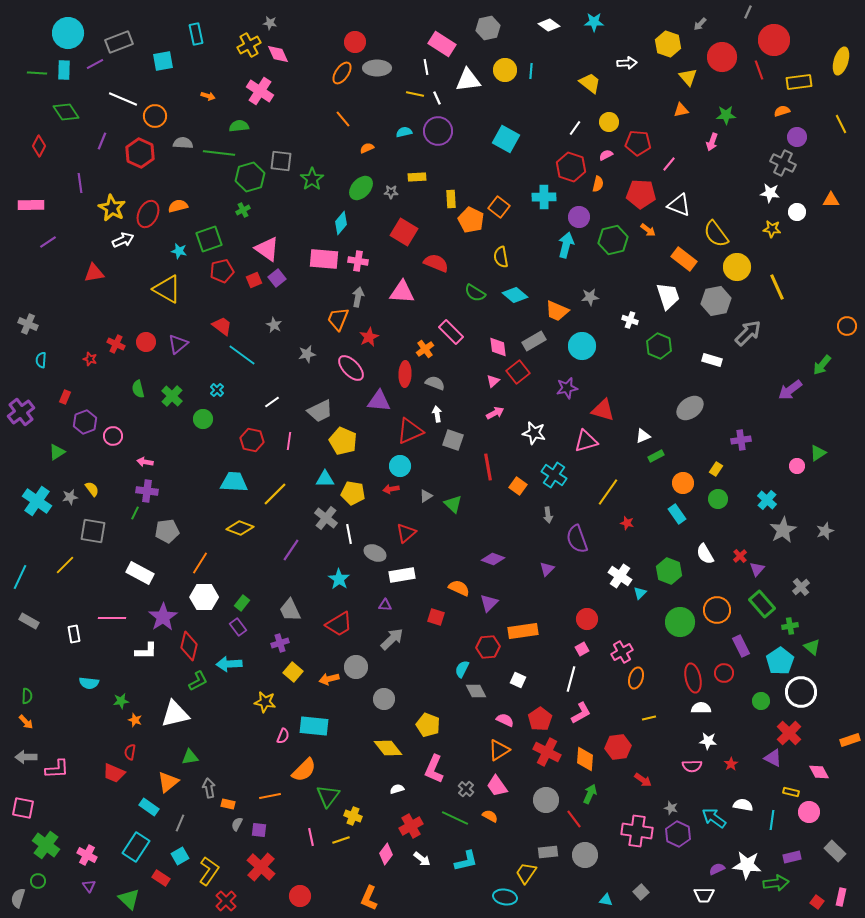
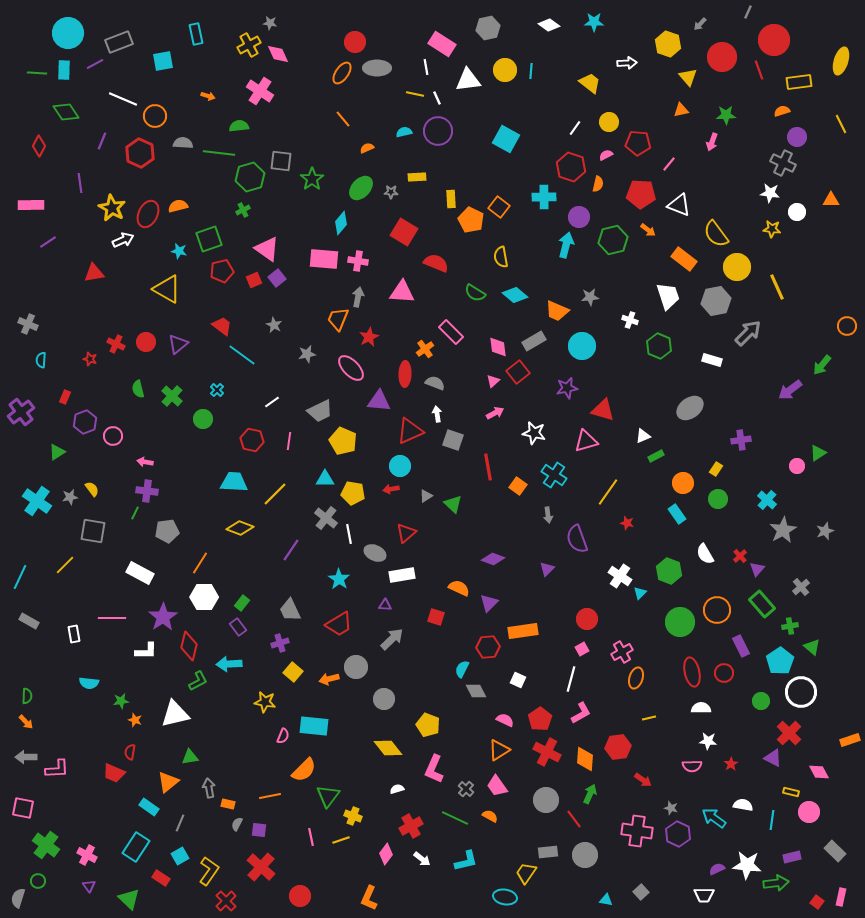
red ellipse at (693, 678): moved 1 px left, 6 px up
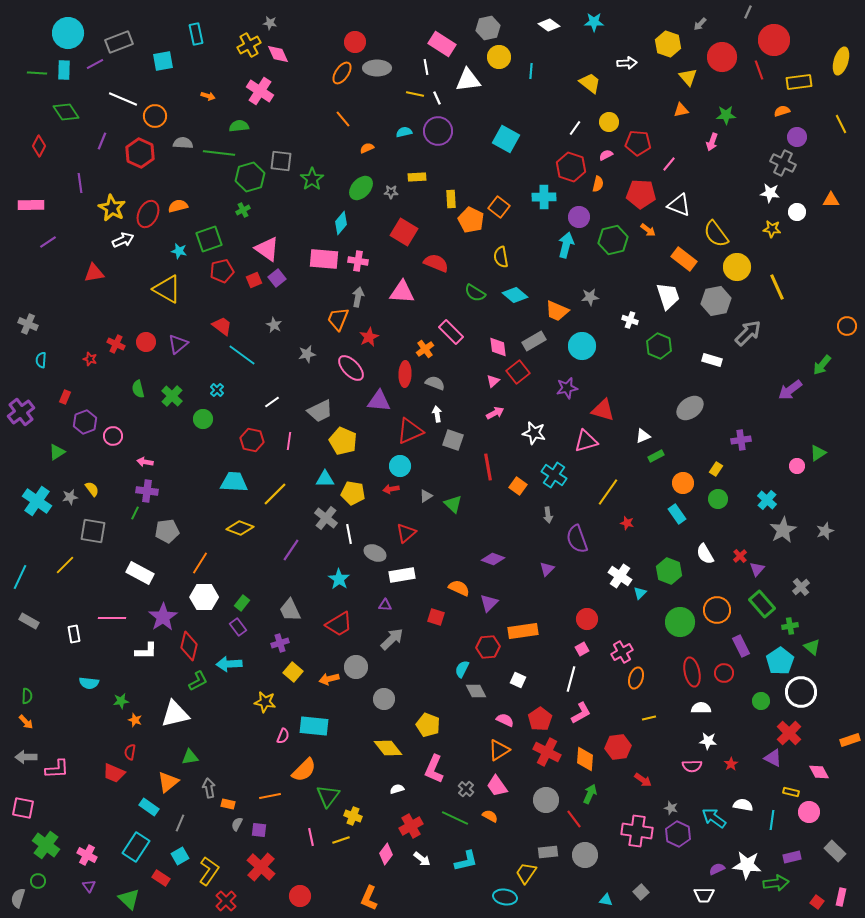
yellow circle at (505, 70): moved 6 px left, 13 px up
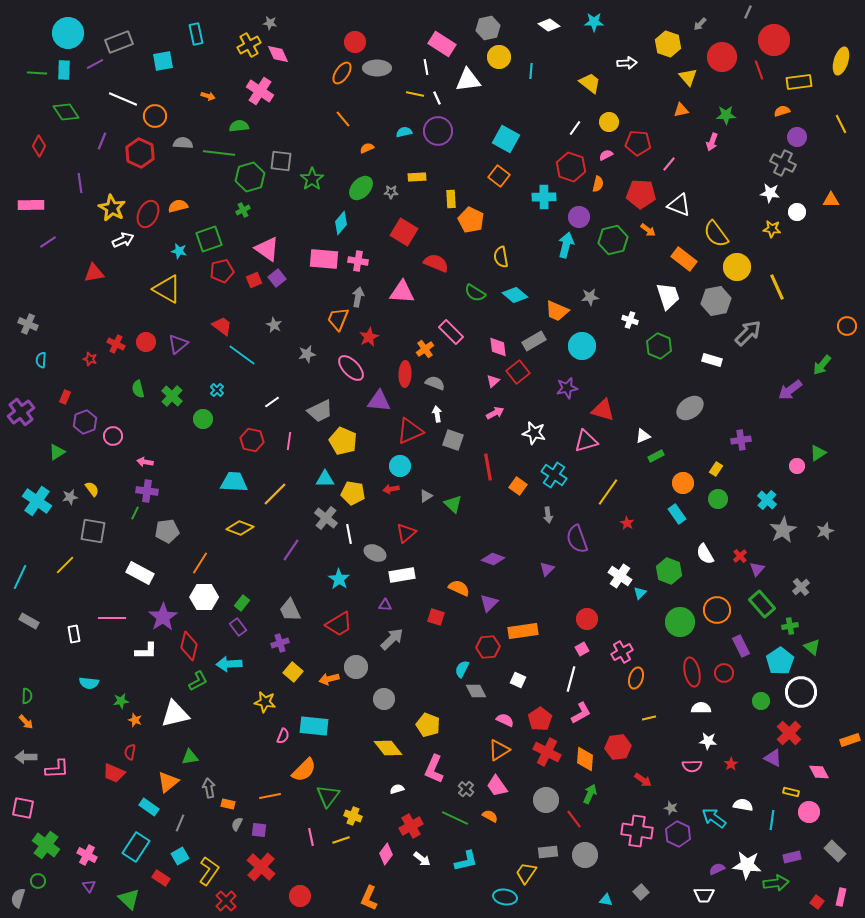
orange square at (499, 207): moved 31 px up
red star at (627, 523): rotated 16 degrees clockwise
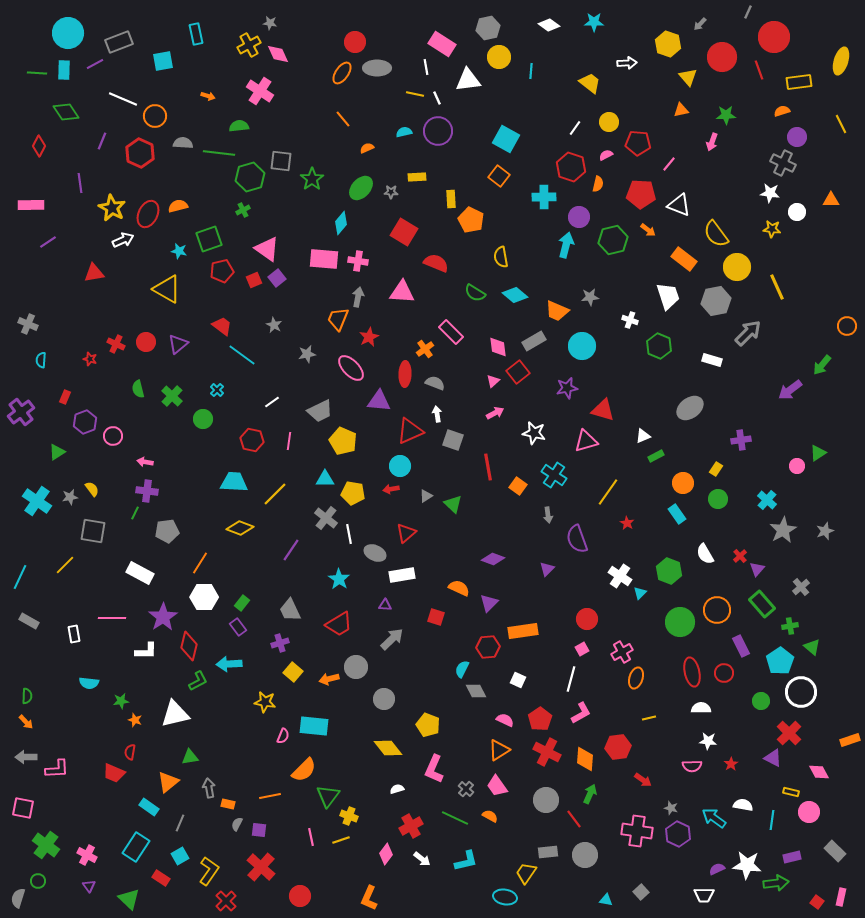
red circle at (774, 40): moved 3 px up
yellow cross at (353, 816): moved 4 px left
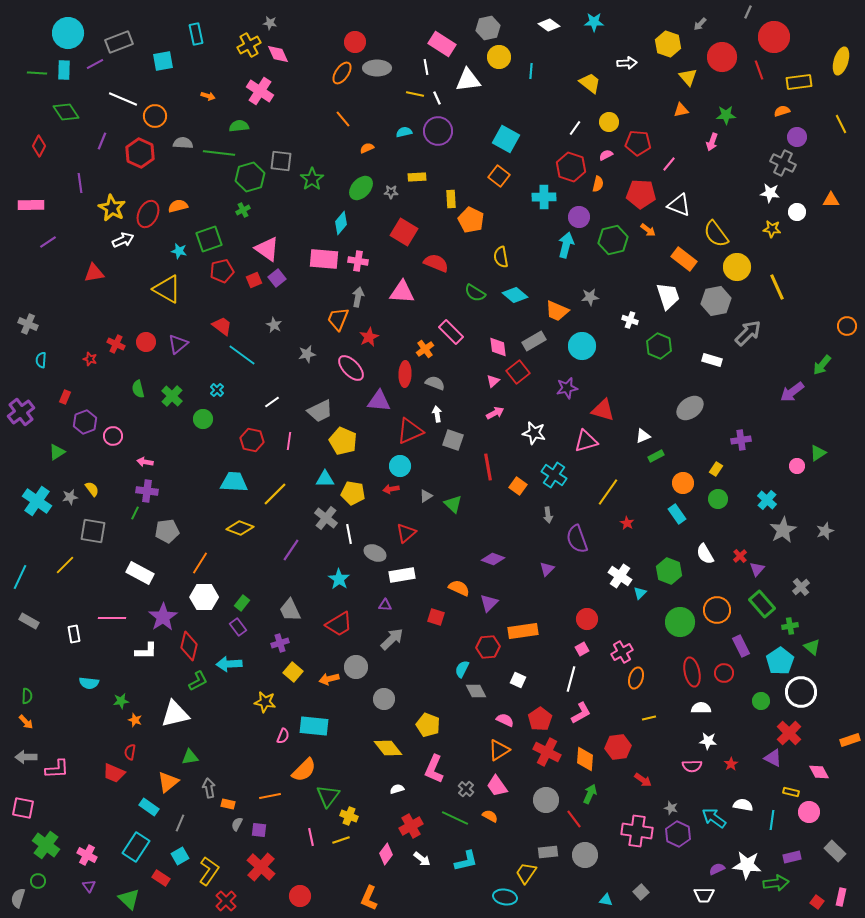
purple arrow at (790, 390): moved 2 px right, 2 px down
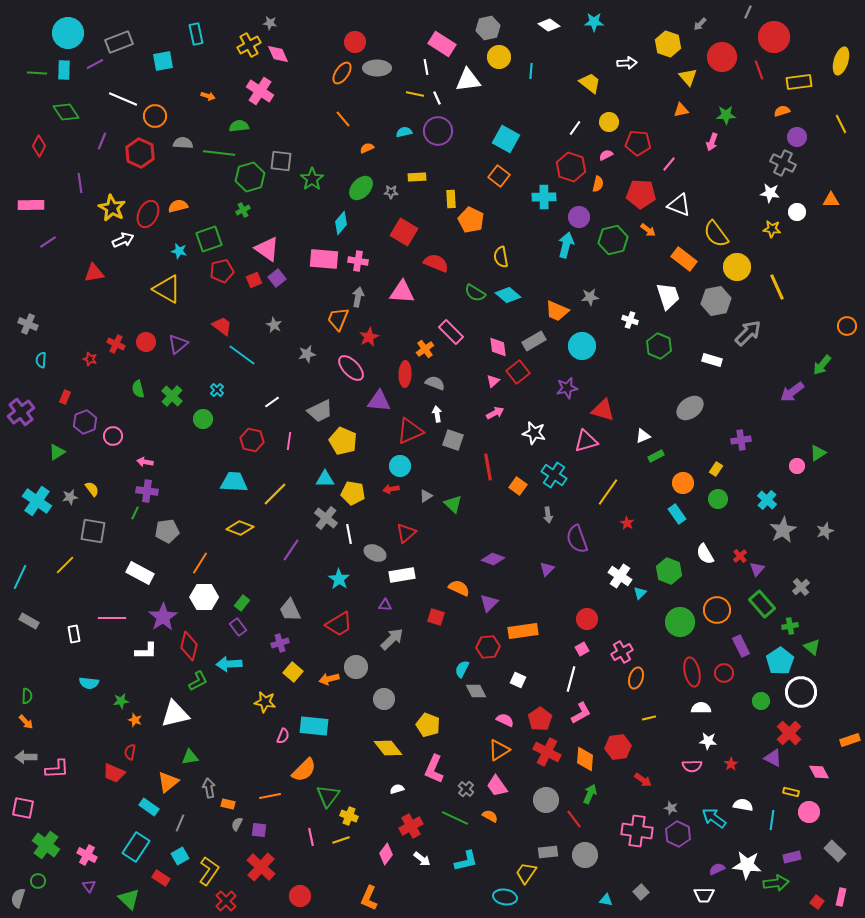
cyan diamond at (515, 295): moved 7 px left
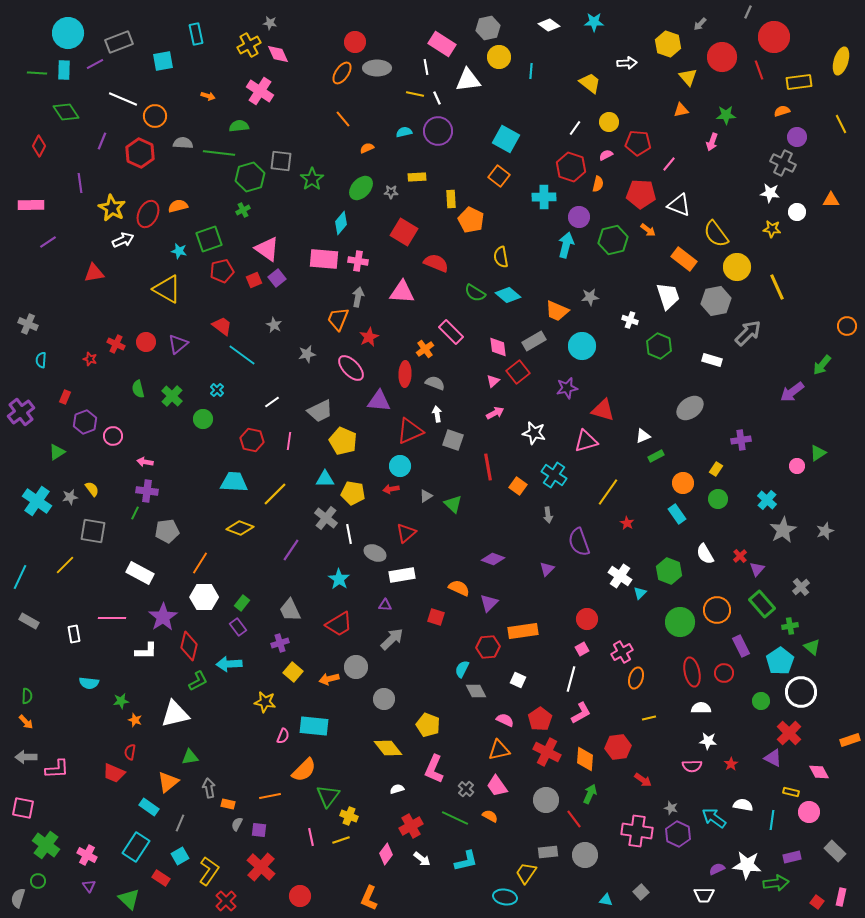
purple semicircle at (577, 539): moved 2 px right, 3 px down
orange triangle at (499, 750): rotated 20 degrees clockwise
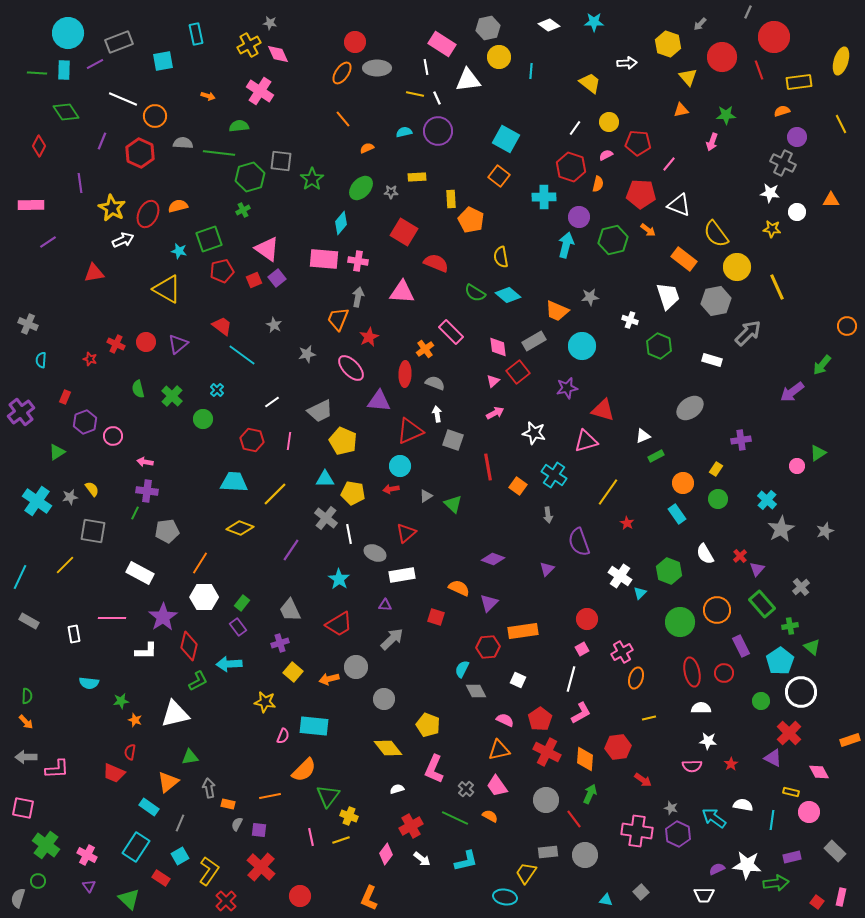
gray star at (783, 530): moved 2 px left, 1 px up
